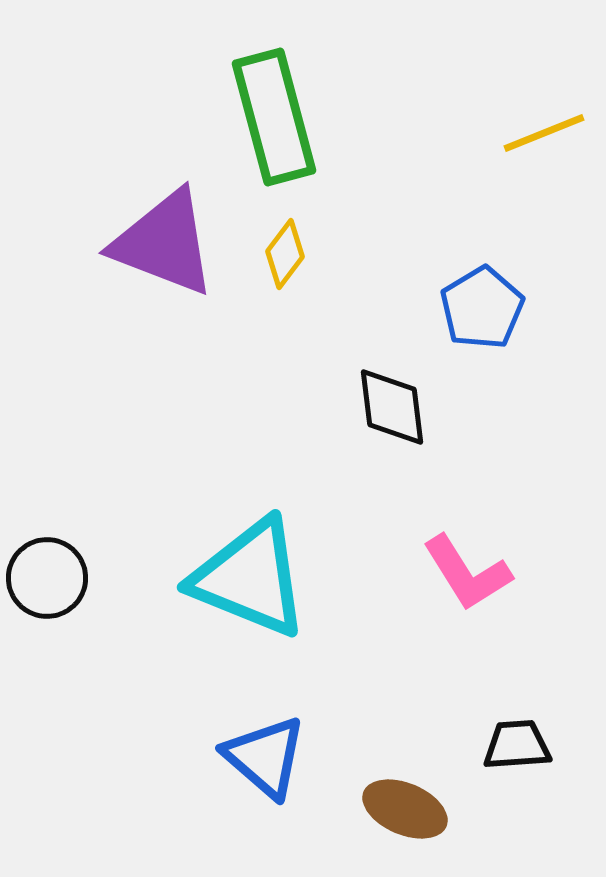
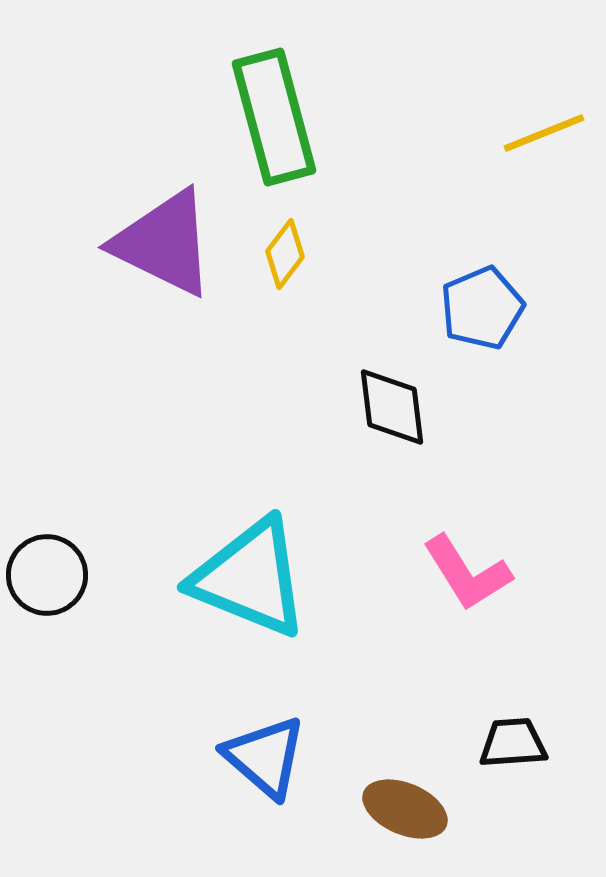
purple triangle: rotated 5 degrees clockwise
blue pentagon: rotated 8 degrees clockwise
black circle: moved 3 px up
black trapezoid: moved 4 px left, 2 px up
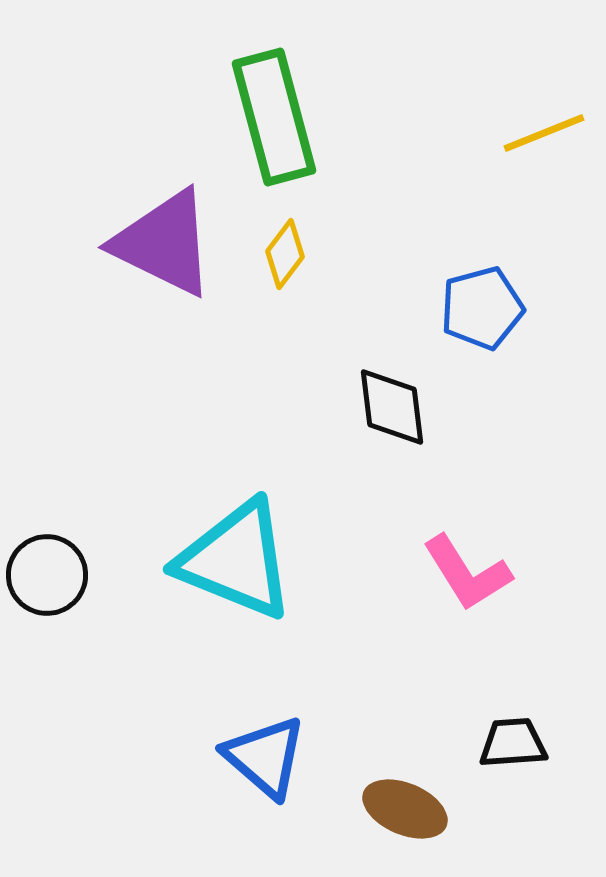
blue pentagon: rotated 8 degrees clockwise
cyan triangle: moved 14 px left, 18 px up
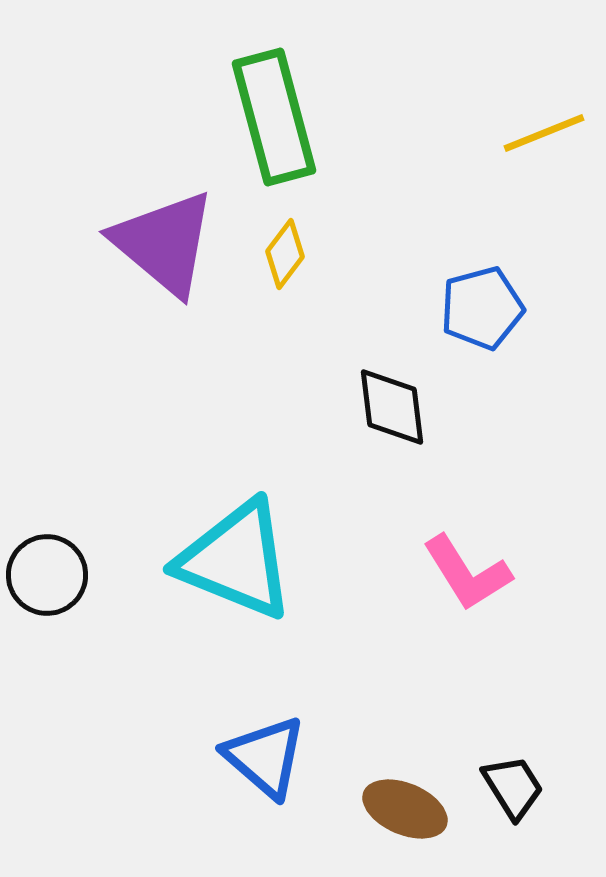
purple triangle: rotated 14 degrees clockwise
black trapezoid: moved 44 px down; rotated 62 degrees clockwise
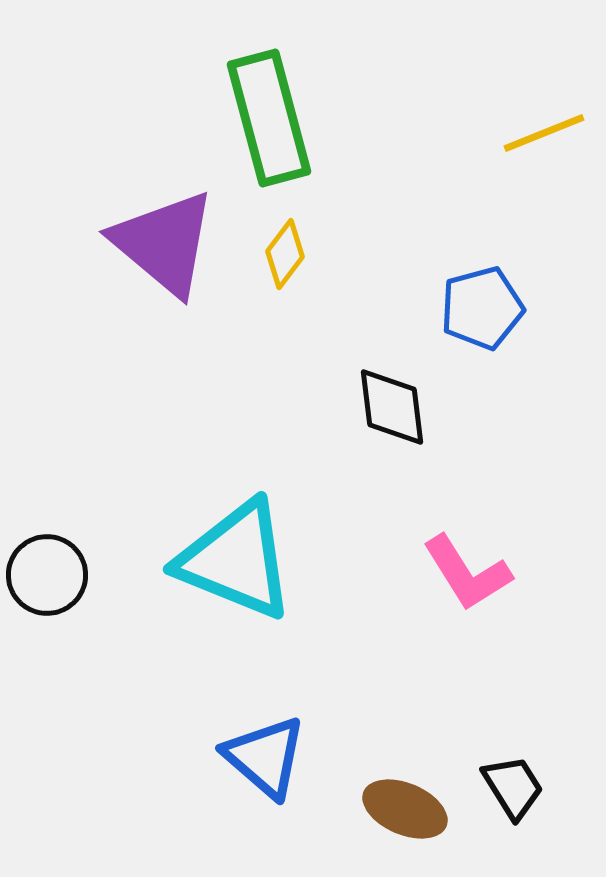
green rectangle: moved 5 px left, 1 px down
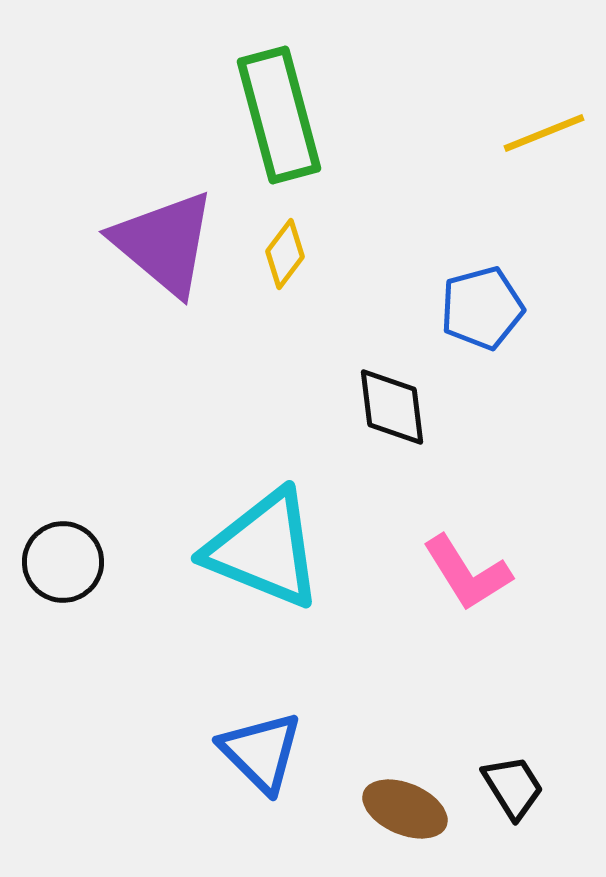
green rectangle: moved 10 px right, 3 px up
cyan triangle: moved 28 px right, 11 px up
black circle: moved 16 px right, 13 px up
blue triangle: moved 4 px left, 5 px up; rotated 4 degrees clockwise
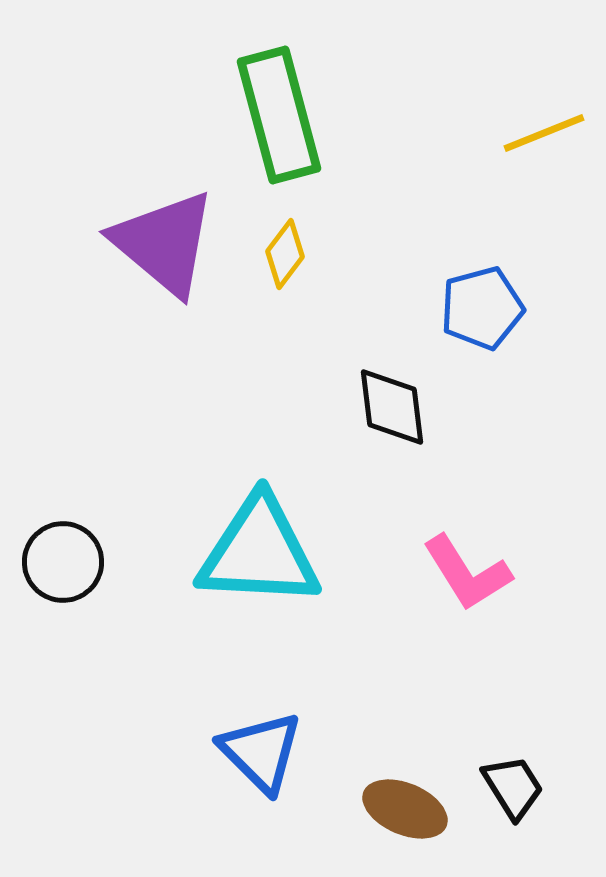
cyan triangle: moved 5 px left, 3 px down; rotated 19 degrees counterclockwise
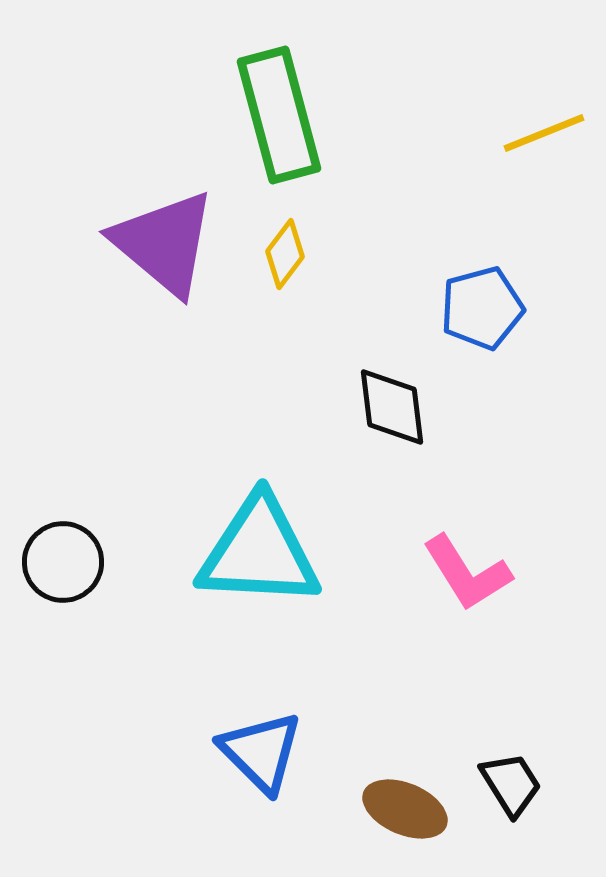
black trapezoid: moved 2 px left, 3 px up
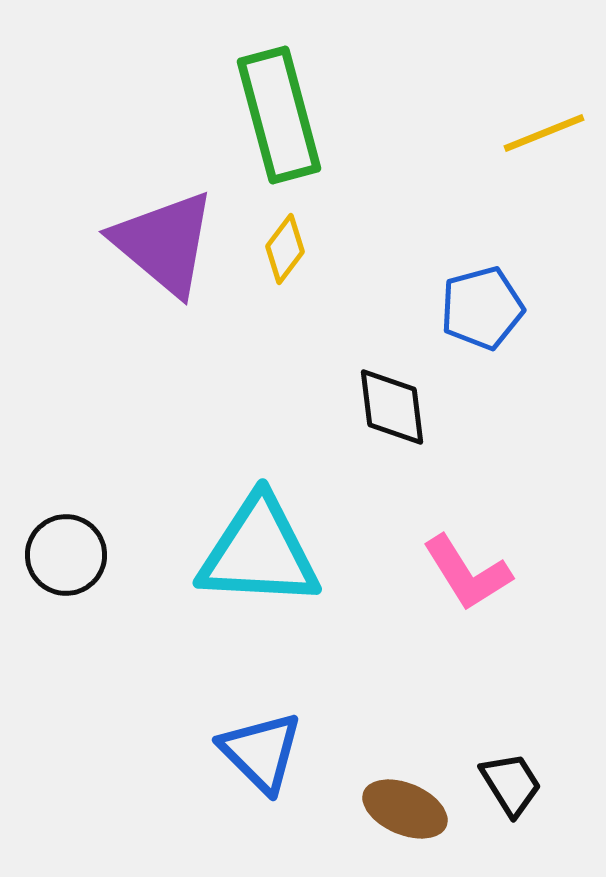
yellow diamond: moved 5 px up
black circle: moved 3 px right, 7 px up
